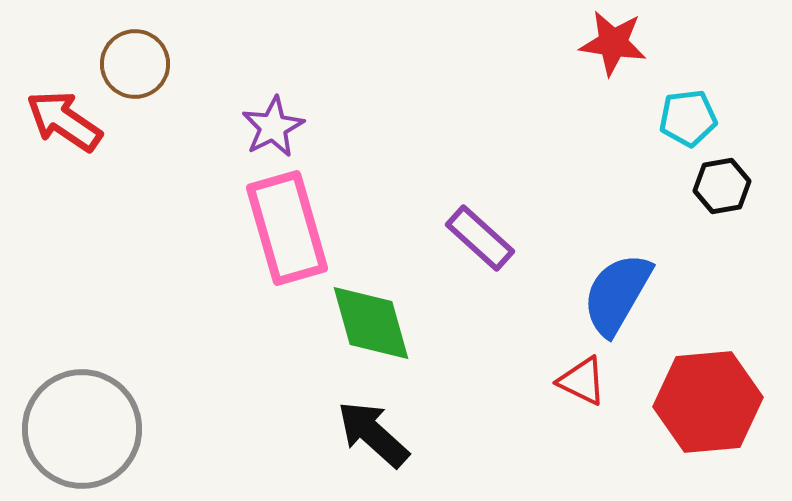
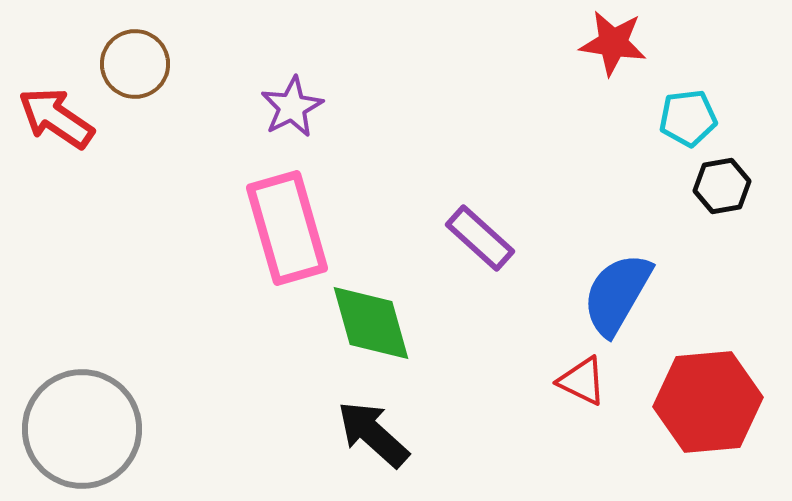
red arrow: moved 8 px left, 3 px up
purple star: moved 19 px right, 20 px up
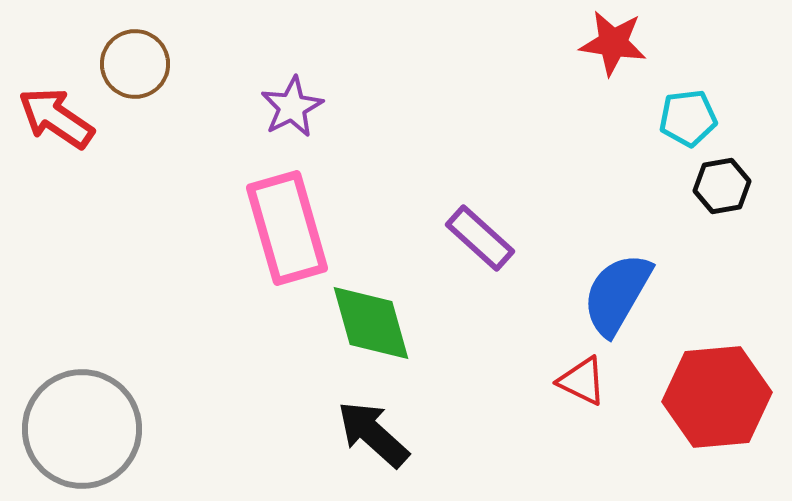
red hexagon: moved 9 px right, 5 px up
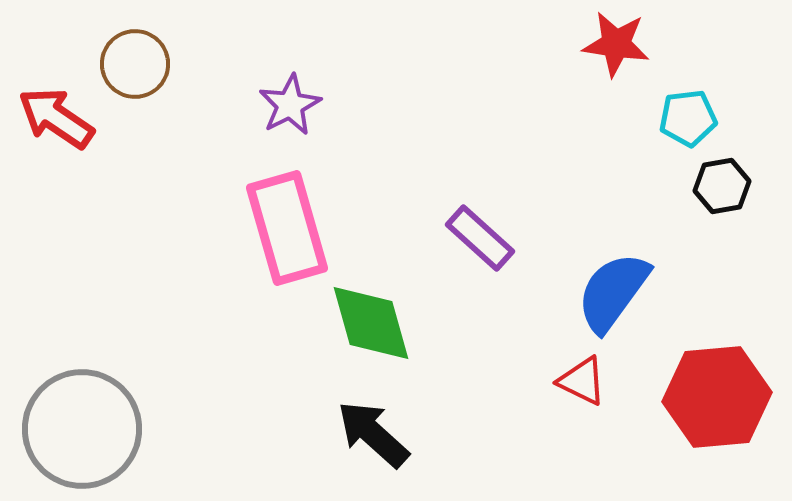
red star: moved 3 px right, 1 px down
purple star: moved 2 px left, 2 px up
blue semicircle: moved 4 px left, 2 px up; rotated 6 degrees clockwise
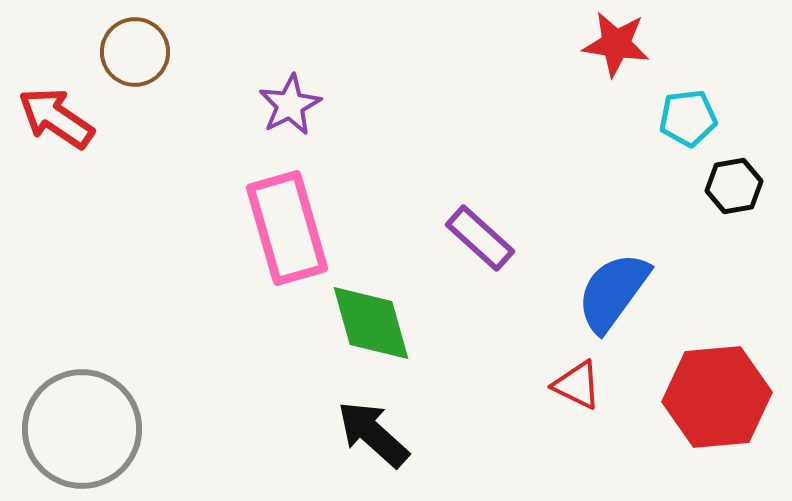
brown circle: moved 12 px up
black hexagon: moved 12 px right
red triangle: moved 5 px left, 4 px down
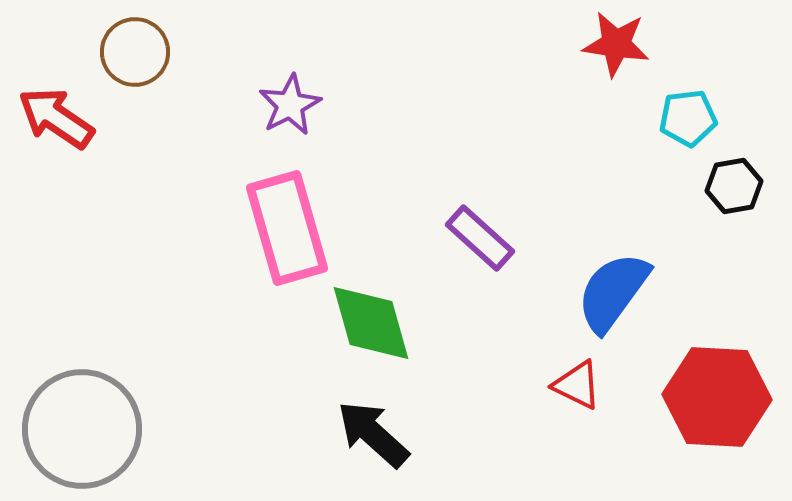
red hexagon: rotated 8 degrees clockwise
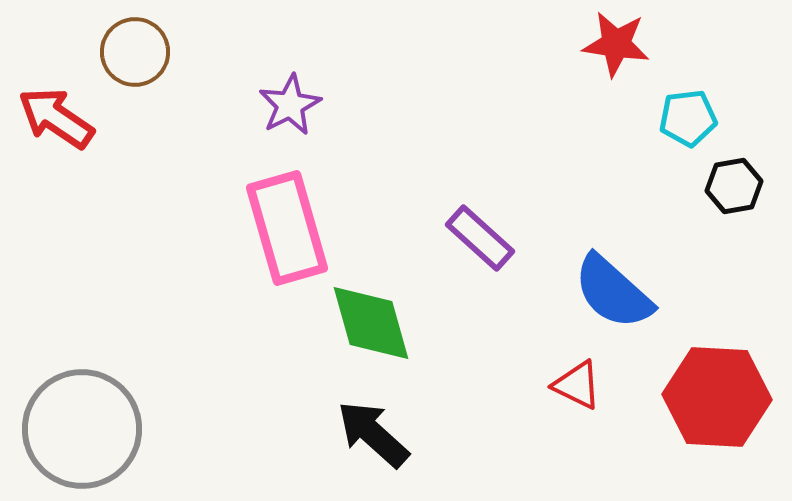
blue semicircle: rotated 84 degrees counterclockwise
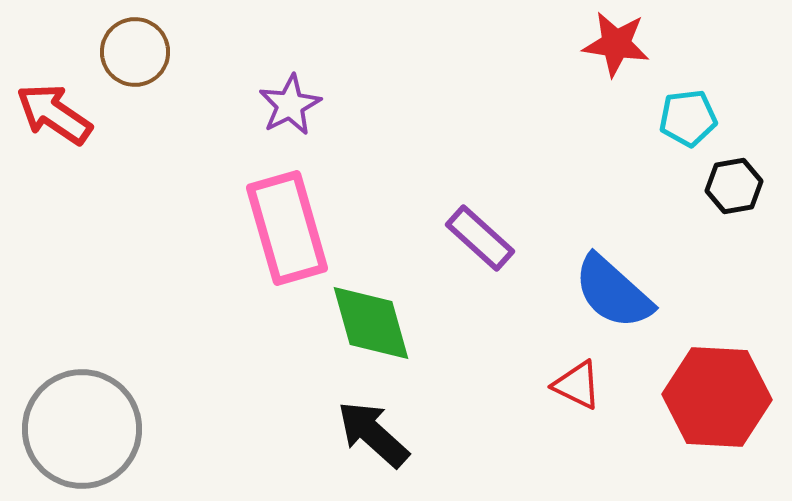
red arrow: moved 2 px left, 4 px up
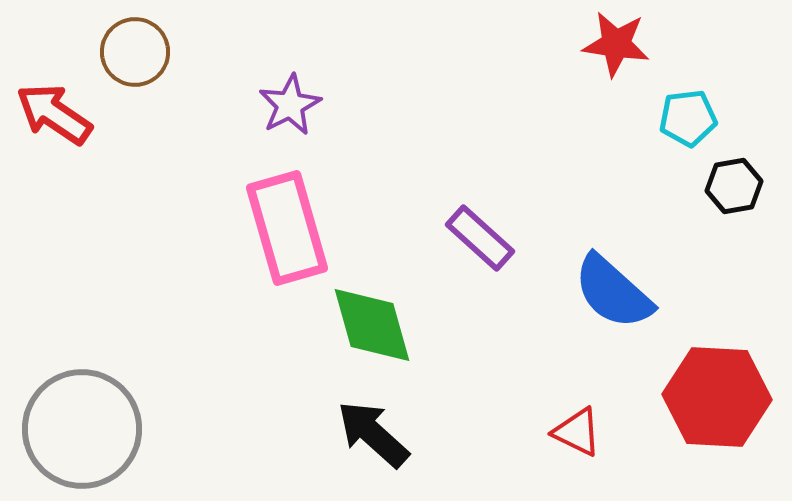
green diamond: moved 1 px right, 2 px down
red triangle: moved 47 px down
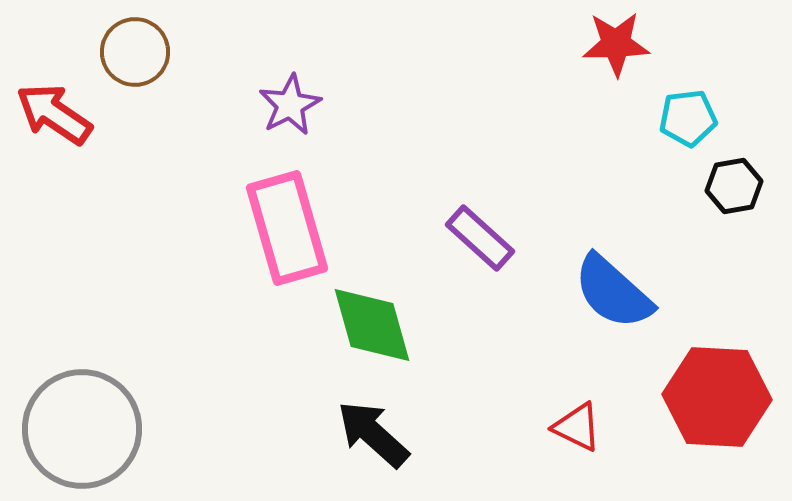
red star: rotated 10 degrees counterclockwise
red triangle: moved 5 px up
